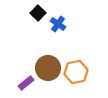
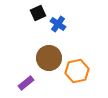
black square: rotated 21 degrees clockwise
brown circle: moved 1 px right, 10 px up
orange hexagon: moved 1 px right, 1 px up
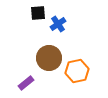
black square: rotated 21 degrees clockwise
blue cross: rotated 21 degrees clockwise
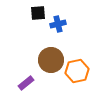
blue cross: rotated 21 degrees clockwise
brown circle: moved 2 px right, 2 px down
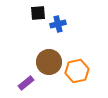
brown circle: moved 2 px left, 2 px down
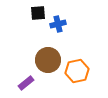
brown circle: moved 1 px left, 2 px up
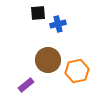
purple rectangle: moved 2 px down
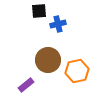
black square: moved 1 px right, 2 px up
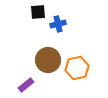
black square: moved 1 px left, 1 px down
orange hexagon: moved 3 px up
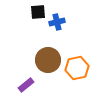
blue cross: moved 1 px left, 2 px up
